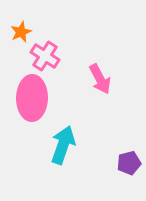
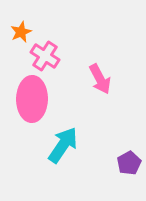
pink ellipse: moved 1 px down
cyan arrow: rotated 15 degrees clockwise
purple pentagon: rotated 15 degrees counterclockwise
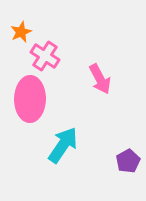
pink ellipse: moved 2 px left
purple pentagon: moved 1 px left, 2 px up
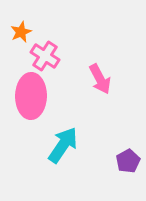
pink ellipse: moved 1 px right, 3 px up
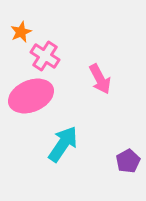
pink ellipse: rotated 66 degrees clockwise
cyan arrow: moved 1 px up
